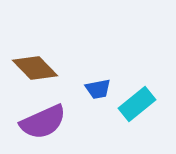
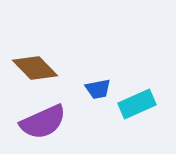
cyan rectangle: rotated 15 degrees clockwise
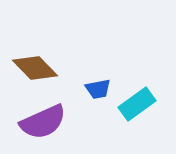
cyan rectangle: rotated 12 degrees counterclockwise
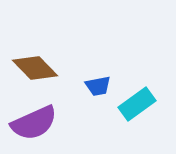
blue trapezoid: moved 3 px up
purple semicircle: moved 9 px left, 1 px down
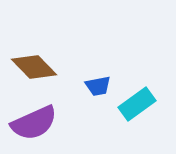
brown diamond: moved 1 px left, 1 px up
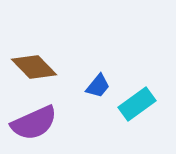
blue trapezoid: rotated 40 degrees counterclockwise
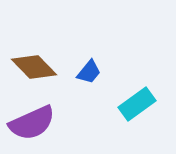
blue trapezoid: moved 9 px left, 14 px up
purple semicircle: moved 2 px left
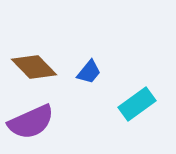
purple semicircle: moved 1 px left, 1 px up
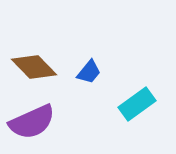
purple semicircle: moved 1 px right
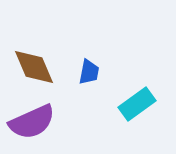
brown diamond: rotated 21 degrees clockwise
blue trapezoid: rotated 28 degrees counterclockwise
